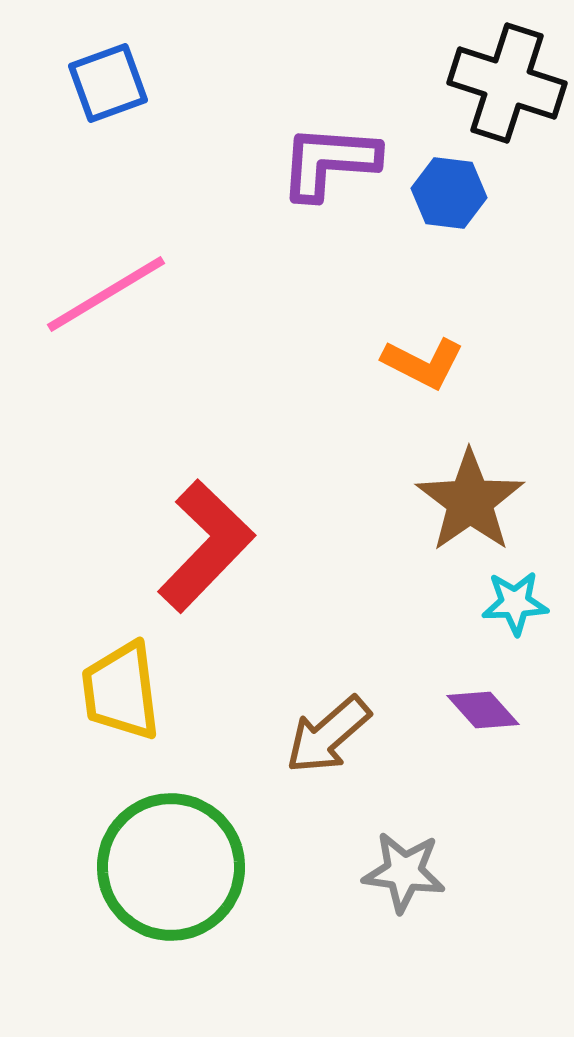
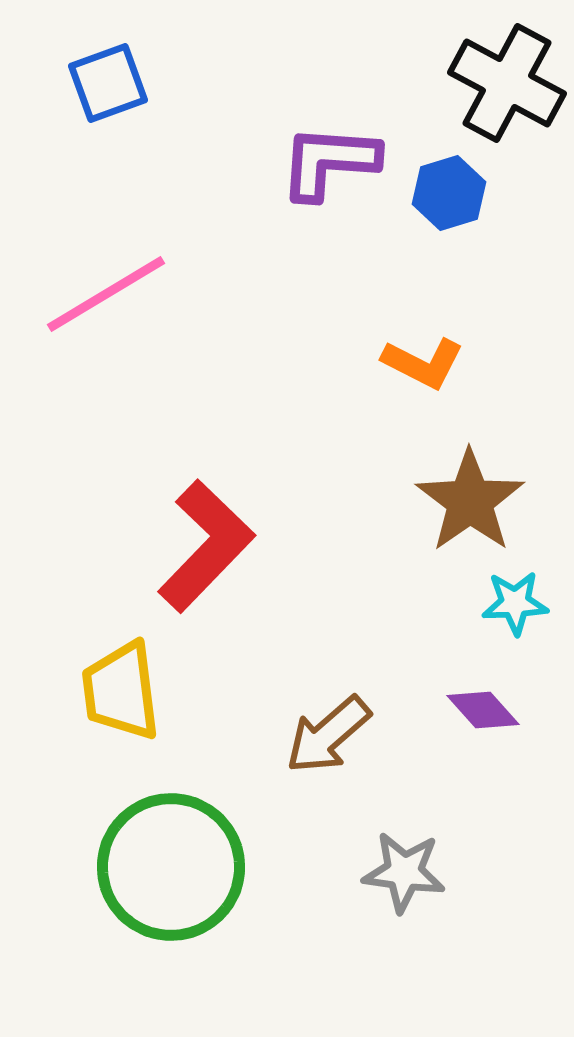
black cross: rotated 10 degrees clockwise
blue hexagon: rotated 24 degrees counterclockwise
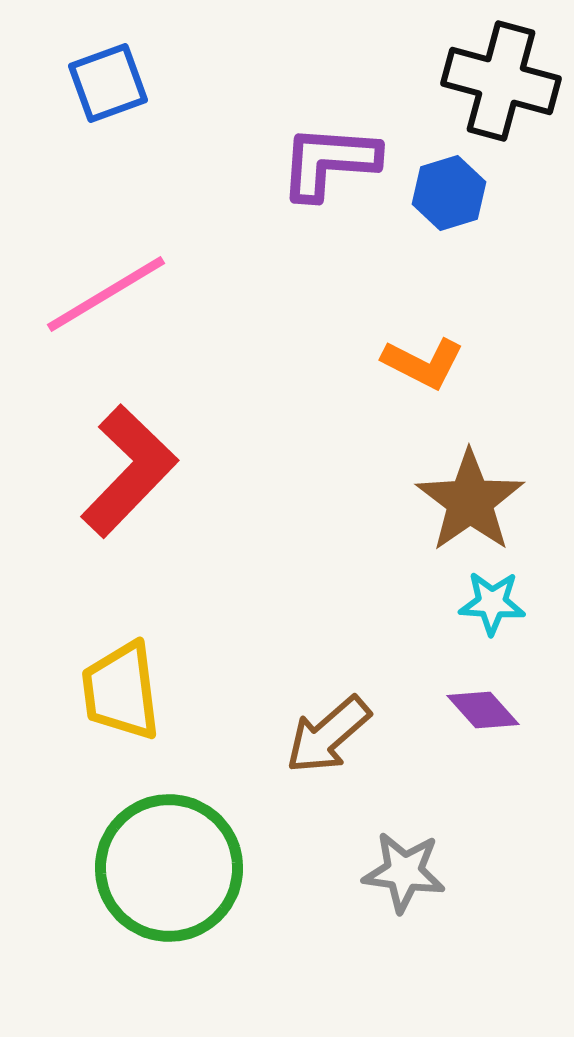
black cross: moved 6 px left, 2 px up; rotated 13 degrees counterclockwise
red L-shape: moved 77 px left, 75 px up
cyan star: moved 23 px left; rotated 6 degrees clockwise
green circle: moved 2 px left, 1 px down
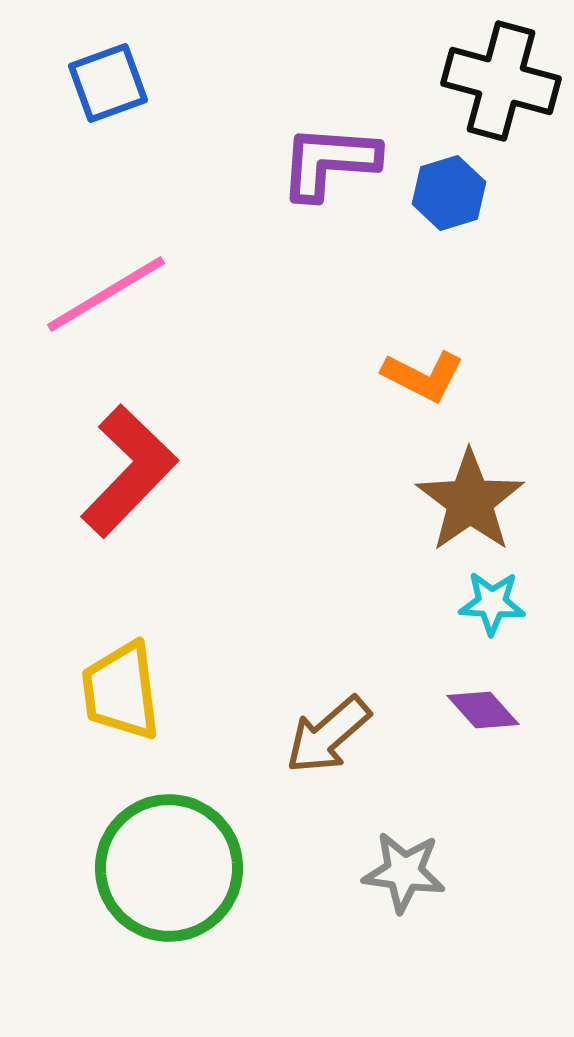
orange L-shape: moved 13 px down
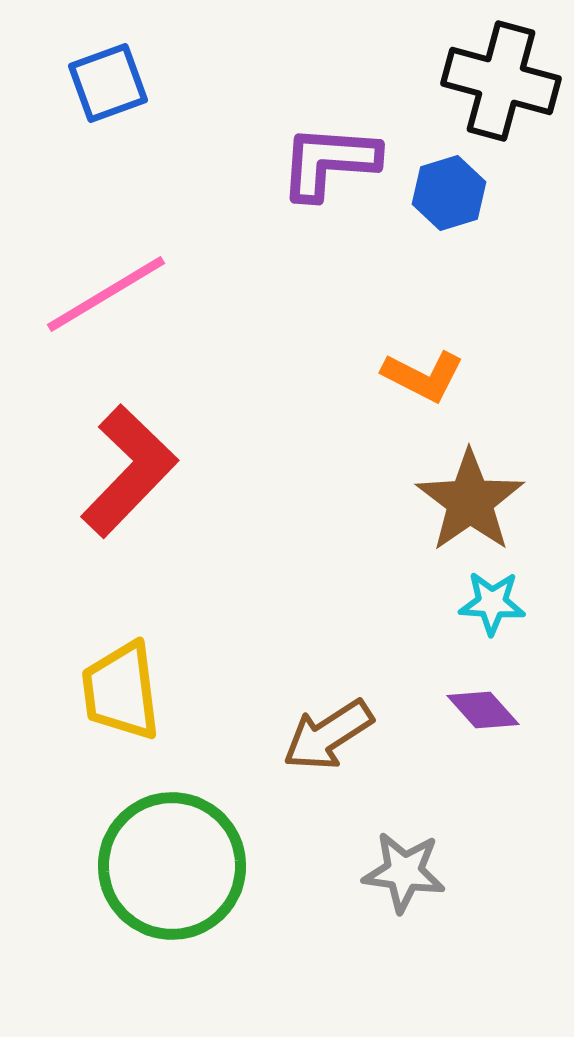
brown arrow: rotated 8 degrees clockwise
green circle: moved 3 px right, 2 px up
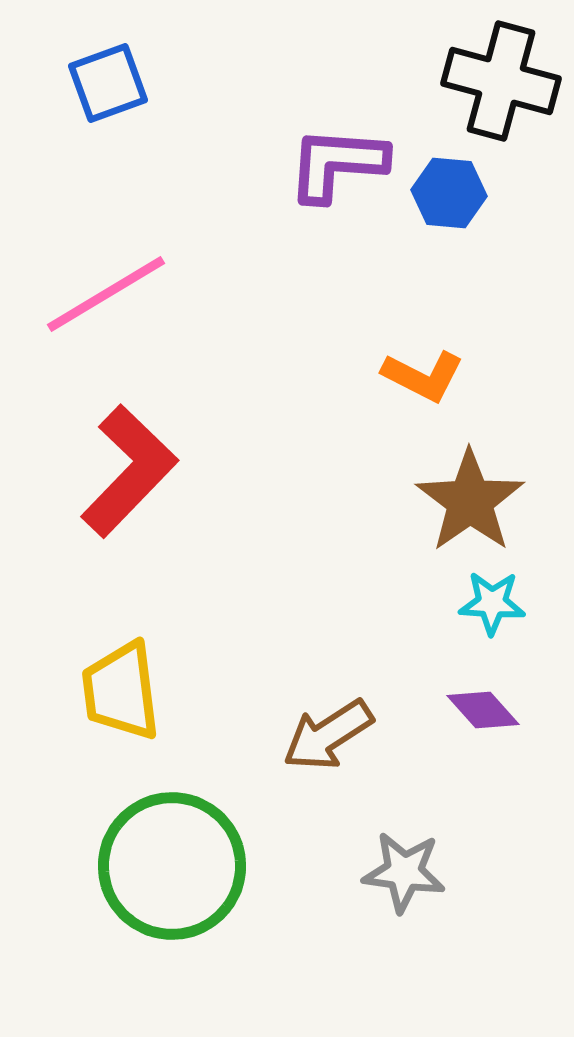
purple L-shape: moved 8 px right, 2 px down
blue hexagon: rotated 22 degrees clockwise
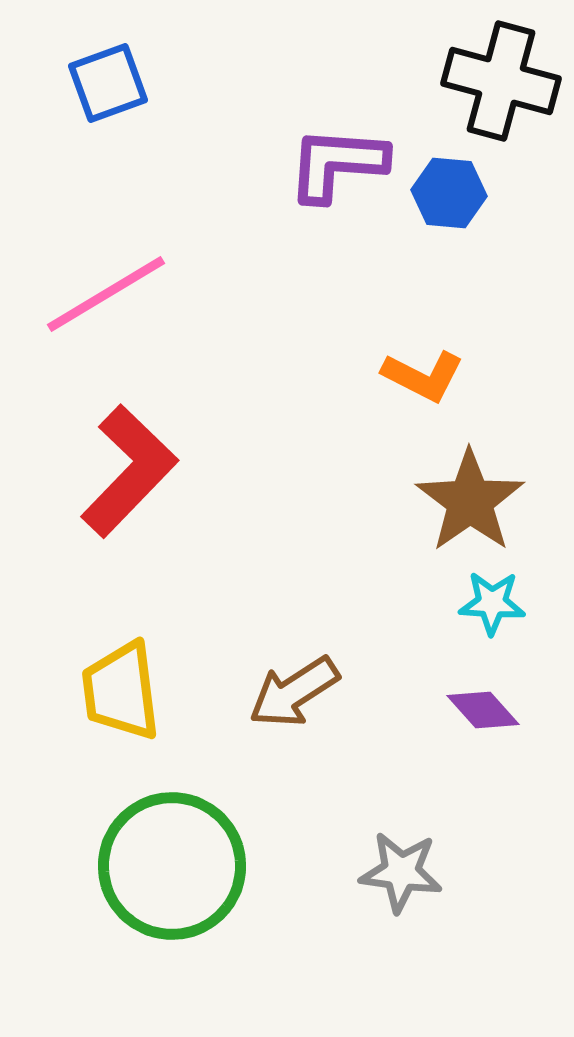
brown arrow: moved 34 px left, 43 px up
gray star: moved 3 px left
